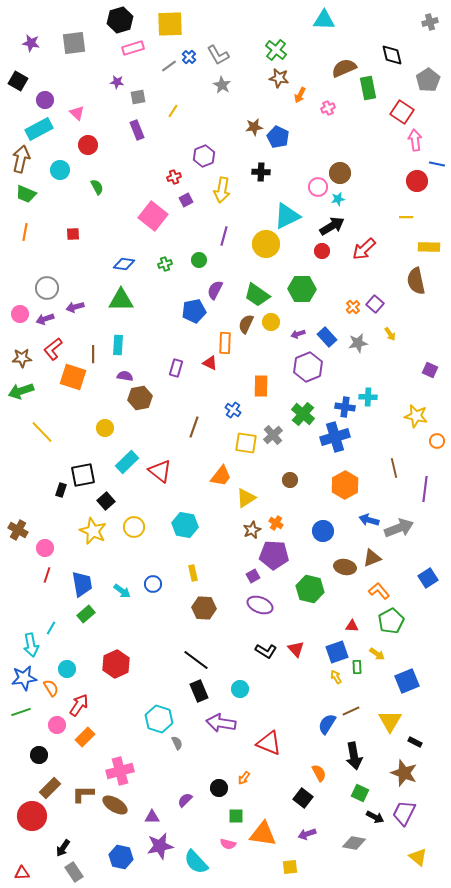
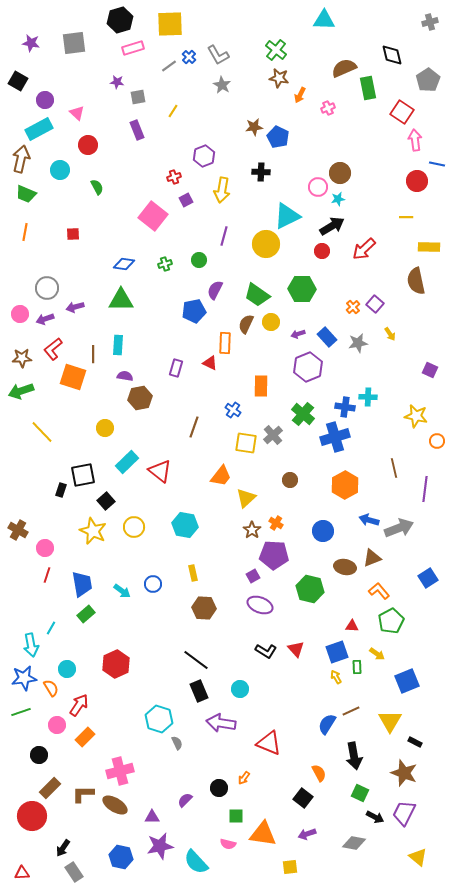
yellow triangle at (246, 498): rotated 10 degrees counterclockwise
brown star at (252, 530): rotated 12 degrees counterclockwise
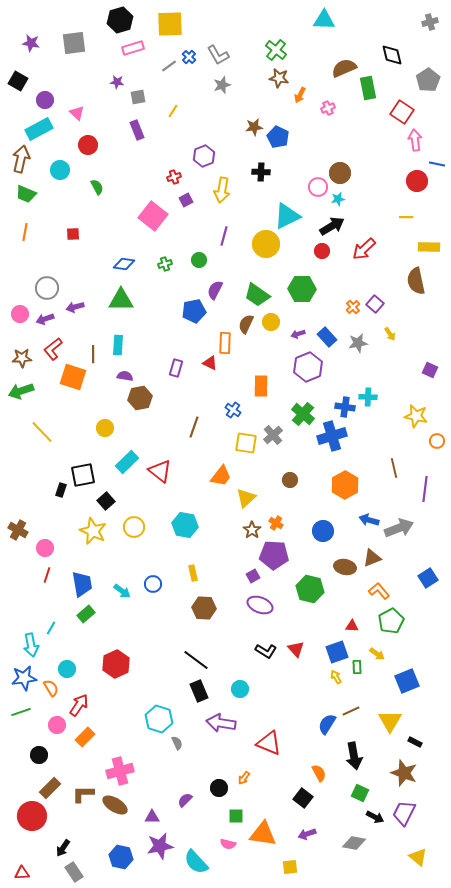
gray star at (222, 85): rotated 24 degrees clockwise
blue cross at (335, 437): moved 3 px left, 1 px up
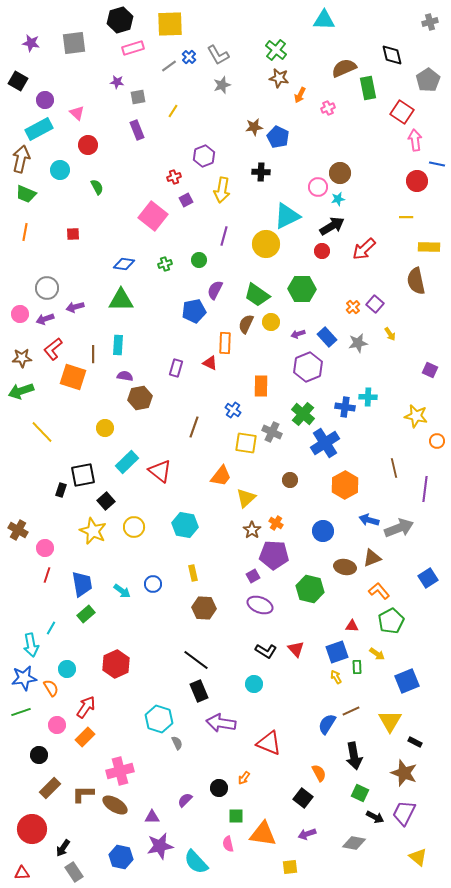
gray cross at (273, 435): moved 1 px left, 3 px up; rotated 24 degrees counterclockwise
blue cross at (332, 436): moved 7 px left, 7 px down; rotated 16 degrees counterclockwise
cyan circle at (240, 689): moved 14 px right, 5 px up
red arrow at (79, 705): moved 7 px right, 2 px down
red circle at (32, 816): moved 13 px down
pink semicircle at (228, 844): rotated 63 degrees clockwise
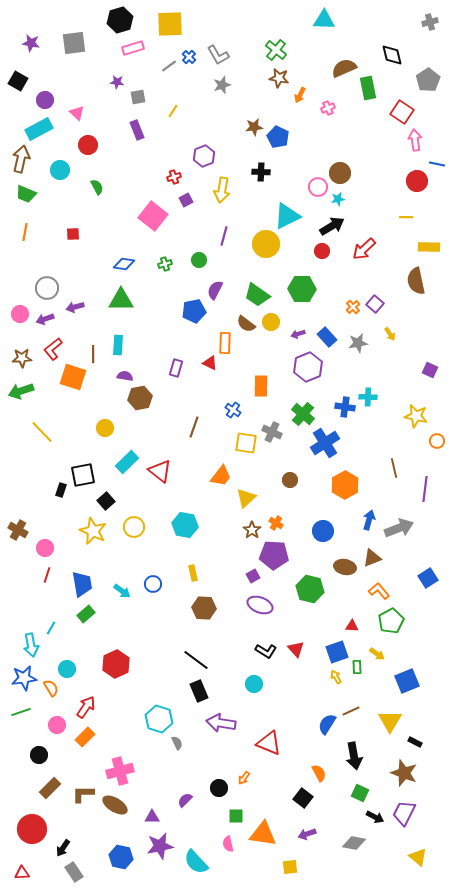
brown semicircle at (246, 324): rotated 78 degrees counterclockwise
blue arrow at (369, 520): rotated 90 degrees clockwise
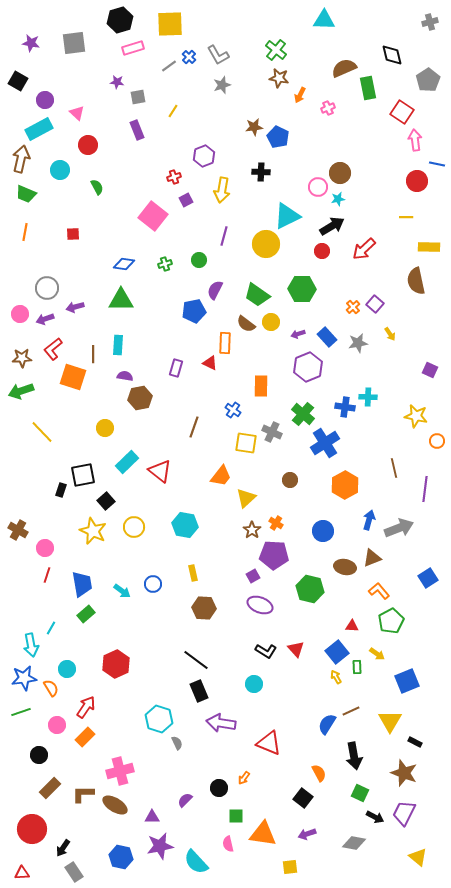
blue square at (337, 652): rotated 20 degrees counterclockwise
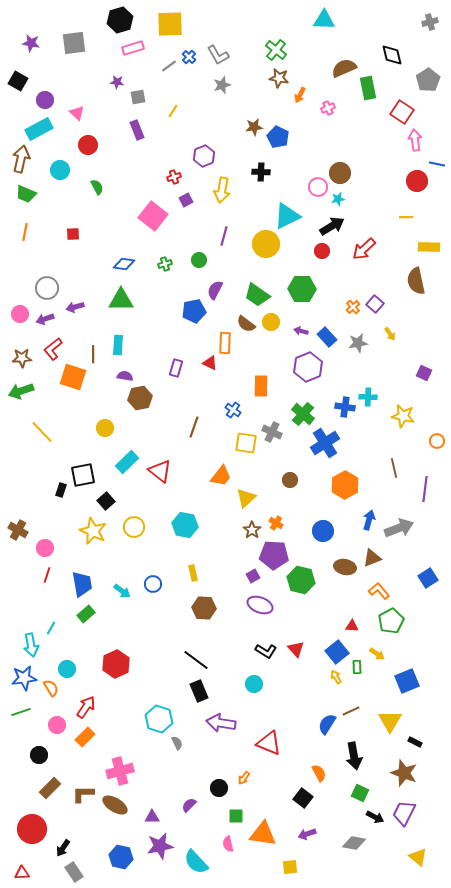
purple arrow at (298, 334): moved 3 px right, 3 px up; rotated 32 degrees clockwise
purple square at (430, 370): moved 6 px left, 3 px down
yellow star at (416, 416): moved 13 px left
green hexagon at (310, 589): moved 9 px left, 9 px up
purple semicircle at (185, 800): moved 4 px right, 5 px down
